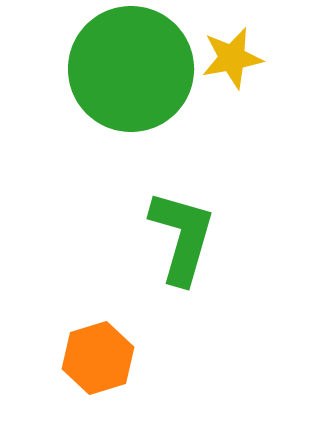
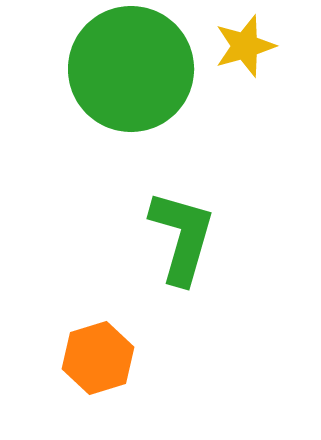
yellow star: moved 13 px right, 12 px up; rotated 6 degrees counterclockwise
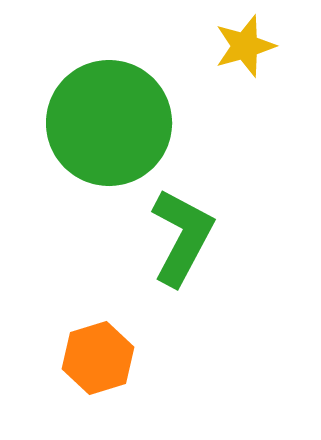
green circle: moved 22 px left, 54 px down
green L-shape: rotated 12 degrees clockwise
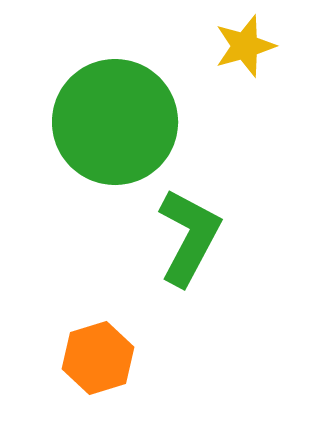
green circle: moved 6 px right, 1 px up
green L-shape: moved 7 px right
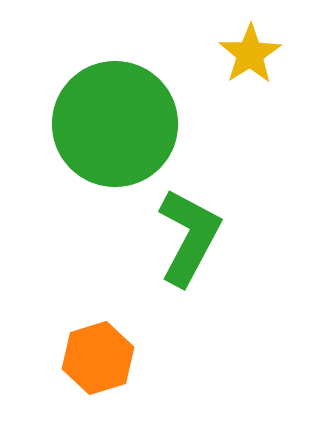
yellow star: moved 5 px right, 8 px down; rotated 16 degrees counterclockwise
green circle: moved 2 px down
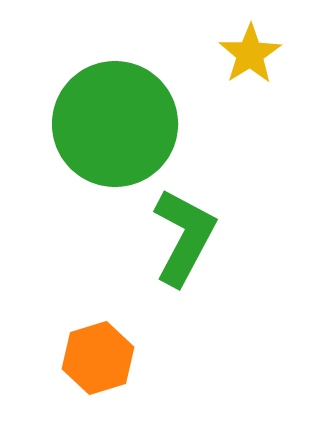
green L-shape: moved 5 px left
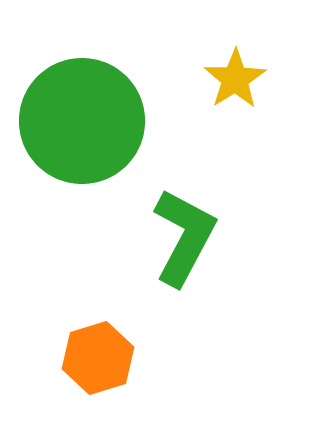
yellow star: moved 15 px left, 25 px down
green circle: moved 33 px left, 3 px up
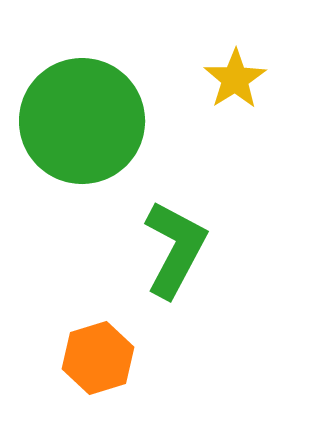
green L-shape: moved 9 px left, 12 px down
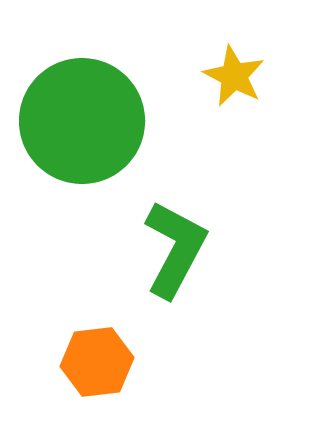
yellow star: moved 1 px left, 3 px up; rotated 12 degrees counterclockwise
orange hexagon: moved 1 px left, 4 px down; rotated 10 degrees clockwise
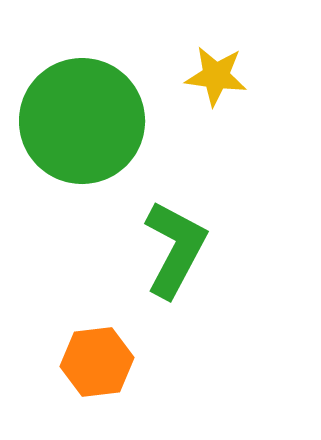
yellow star: moved 18 px left; rotated 20 degrees counterclockwise
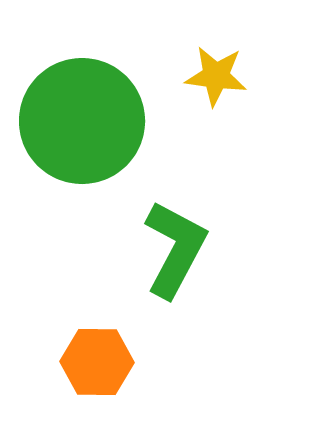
orange hexagon: rotated 8 degrees clockwise
